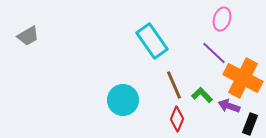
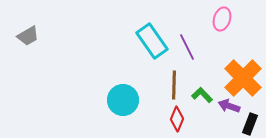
purple line: moved 27 px left, 6 px up; rotated 20 degrees clockwise
orange cross: rotated 18 degrees clockwise
brown line: rotated 24 degrees clockwise
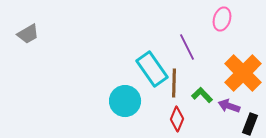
gray trapezoid: moved 2 px up
cyan rectangle: moved 28 px down
orange cross: moved 5 px up
brown line: moved 2 px up
cyan circle: moved 2 px right, 1 px down
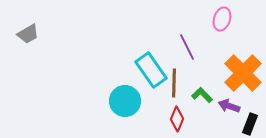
cyan rectangle: moved 1 px left, 1 px down
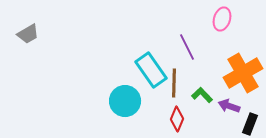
orange cross: rotated 15 degrees clockwise
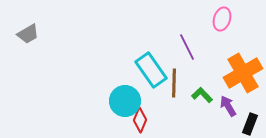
purple arrow: moved 1 px left; rotated 40 degrees clockwise
red diamond: moved 37 px left, 1 px down
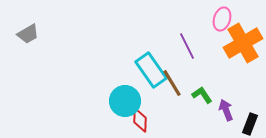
purple line: moved 1 px up
orange cross: moved 30 px up
brown line: moved 2 px left; rotated 32 degrees counterclockwise
green L-shape: rotated 10 degrees clockwise
purple arrow: moved 2 px left, 4 px down; rotated 10 degrees clockwise
red diamond: rotated 20 degrees counterclockwise
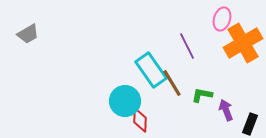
green L-shape: rotated 45 degrees counterclockwise
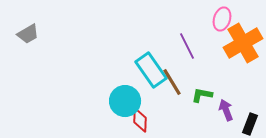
brown line: moved 1 px up
